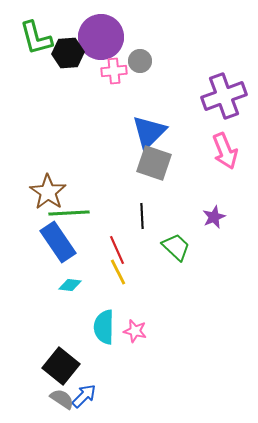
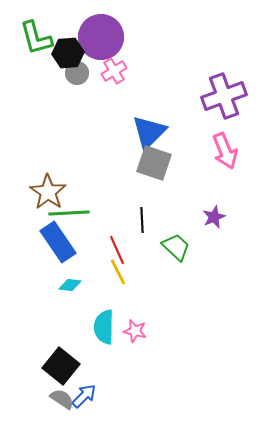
gray circle: moved 63 px left, 12 px down
pink cross: rotated 25 degrees counterclockwise
black line: moved 4 px down
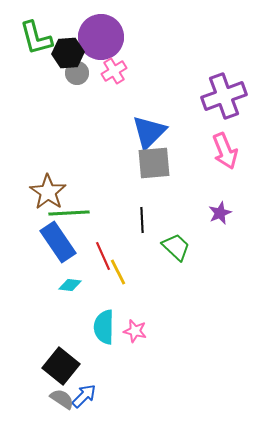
gray square: rotated 24 degrees counterclockwise
purple star: moved 6 px right, 4 px up
red line: moved 14 px left, 6 px down
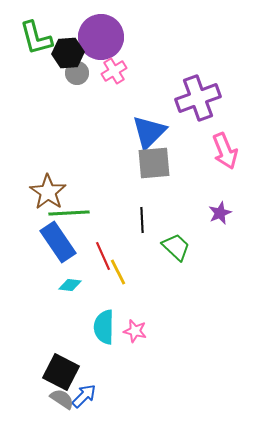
purple cross: moved 26 px left, 2 px down
black square: moved 6 px down; rotated 12 degrees counterclockwise
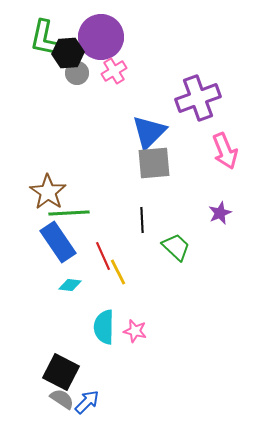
green L-shape: moved 8 px right; rotated 27 degrees clockwise
blue arrow: moved 3 px right, 6 px down
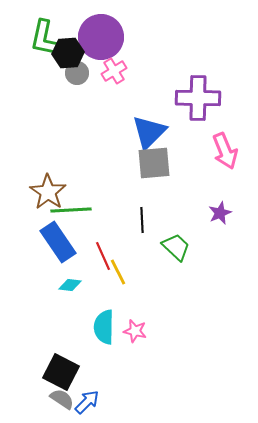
purple cross: rotated 21 degrees clockwise
green line: moved 2 px right, 3 px up
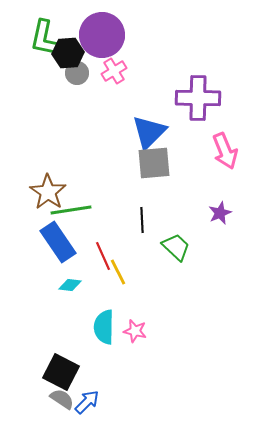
purple circle: moved 1 px right, 2 px up
green line: rotated 6 degrees counterclockwise
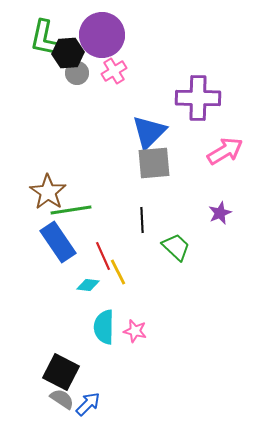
pink arrow: rotated 99 degrees counterclockwise
cyan diamond: moved 18 px right
blue arrow: moved 1 px right, 2 px down
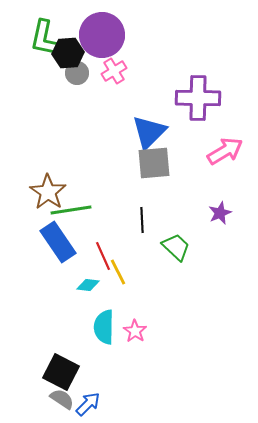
pink star: rotated 20 degrees clockwise
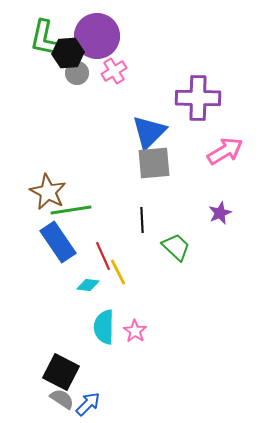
purple circle: moved 5 px left, 1 px down
brown star: rotated 6 degrees counterclockwise
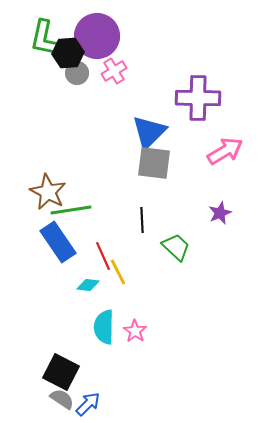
gray square: rotated 12 degrees clockwise
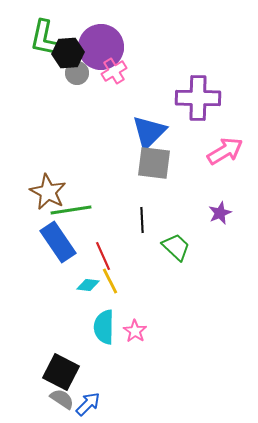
purple circle: moved 4 px right, 11 px down
yellow line: moved 8 px left, 9 px down
